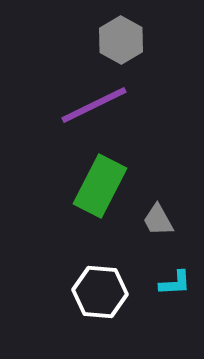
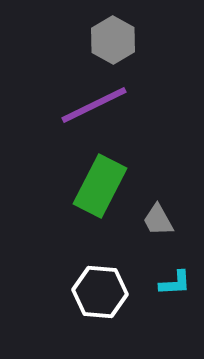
gray hexagon: moved 8 px left
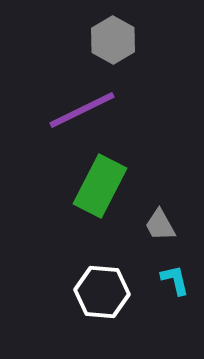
purple line: moved 12 px left, 5 px down
gray trapezoid: moved 2 px right, 5 px down
cyan L-shape: moved 3 px up; rotated 100 degrees counterclockwise
white hexagon: moved 2 px right
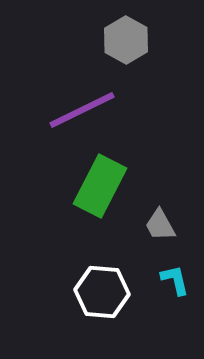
gray hexagon: moved 13 px right
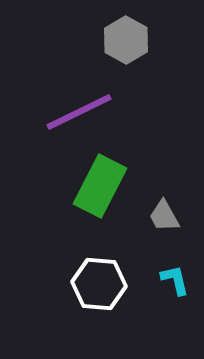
purple line: moved 3 px left, 2 px down
gray trapezoid: moved 4 px right, 9 px up
white hexagon: moved 3 px left, 8 px up
